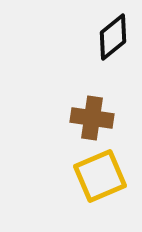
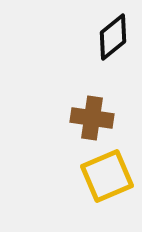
yellow square: moved 7 px right
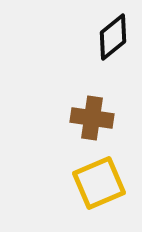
yellow square: moved 8 px left, 7 px down
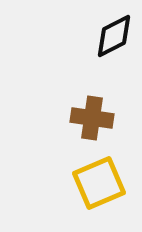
black diamond: moved 1 px right, 1 px up; rotated 12 degrees clockwise
